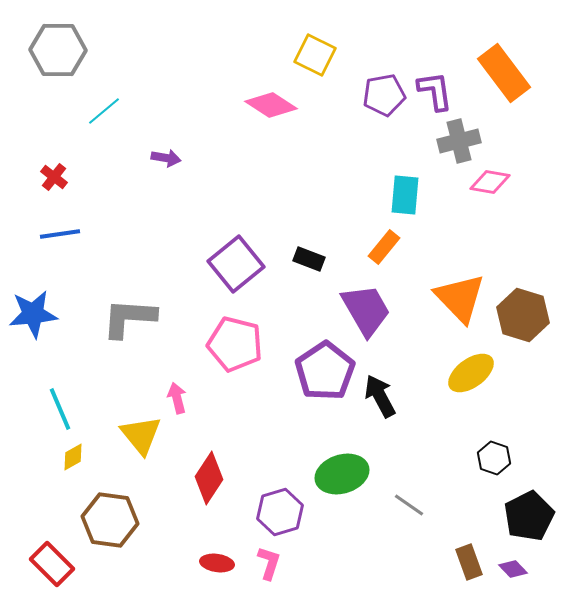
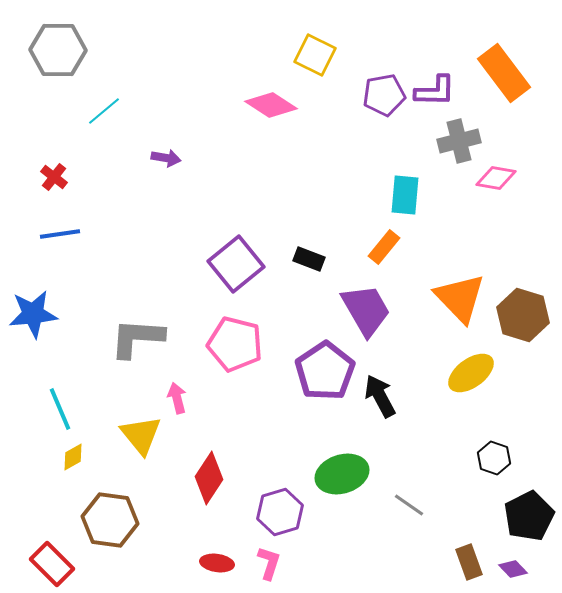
purple L-shape at (435, 91): rotated 99 degrees clockwise
pink diamond at (490, 182): moved 6 px right, 4 px up
gray L-shape at (129, 318): moved 8 px right, 20 px down
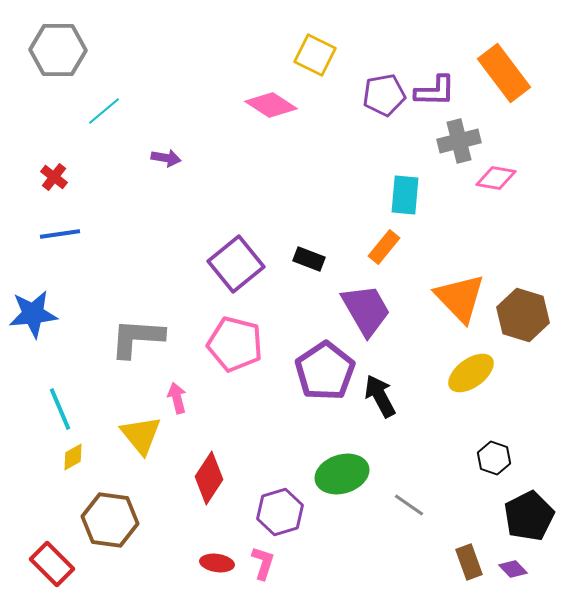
pink L-shape at (269, 563): moved 6 px left
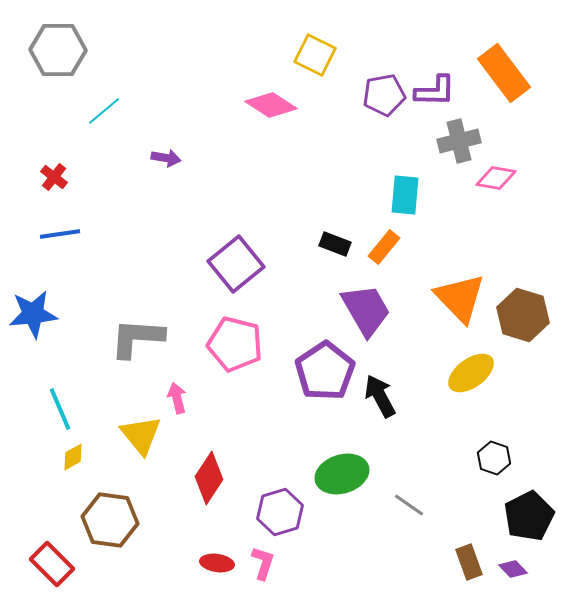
black rectangle at (309, 259): moved 26 px right, 15 px up
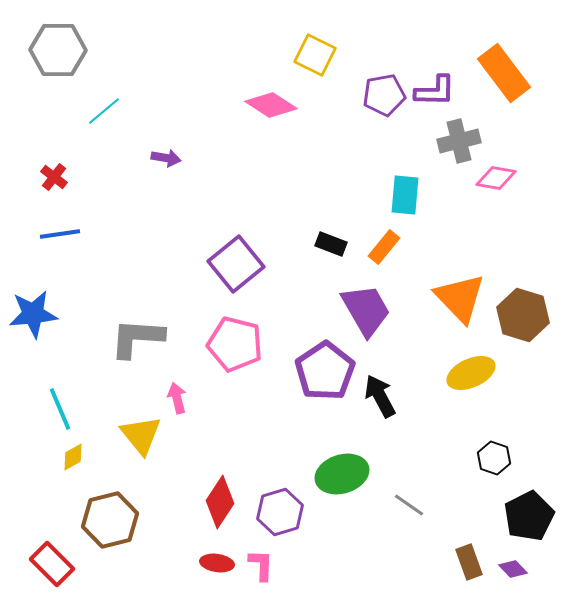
black rectangle at (335, 244): moved 4 px left
yellow ellipse at (471, 373): rotated 12 degrees clockwise
red diamond at (209, 478): moved 11 px right, 24 px down
brown hexagon at (110, 520): rotated 22 degrees counterclockwise
pink L-shape at (263, 563): moved 2 px left, 2 px down; rotated 16 degrees counterclockwise
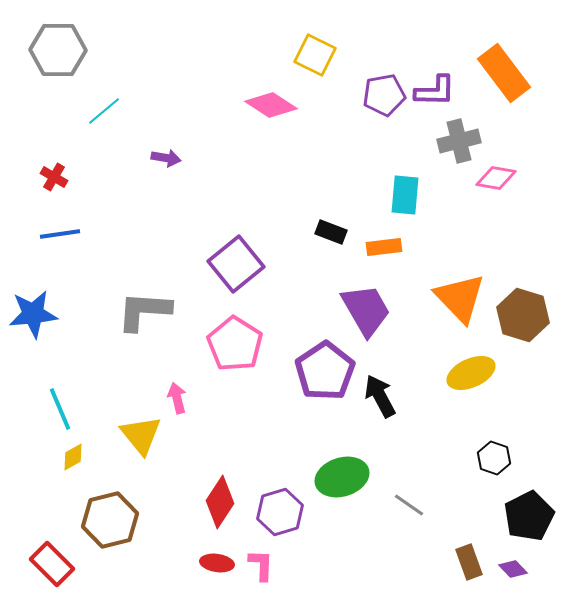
red cross at (54, 177): rotated 8 degrees counterclockwise
black rectangle at (331, 244): moved 12 px up
orange rectangle at (384, 247): rotated 44 degrees clockwise
gray L-shape at (137, 338): moved 7 px right, 27 px up
pink pentagon at (235, 344): rotated 18 degrees clockwise
green ellipse at (342, 474): moved 3 px down
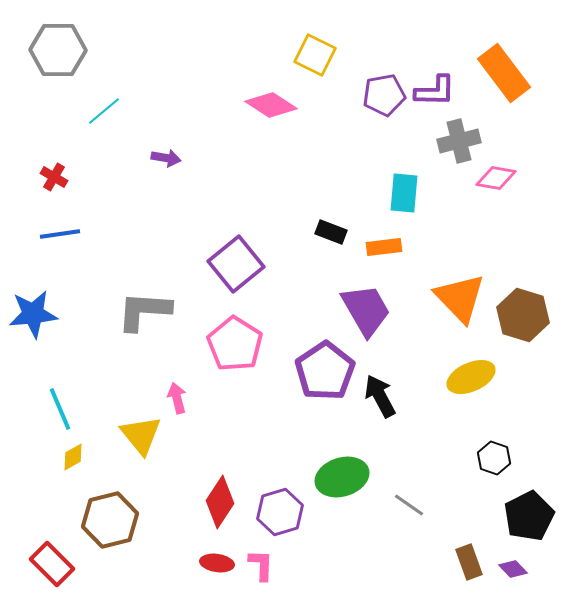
cyan rectangle at (405, 195): moved 1 px left, 2 px up
yellow ellipse at (471, 373): moved 4 px down
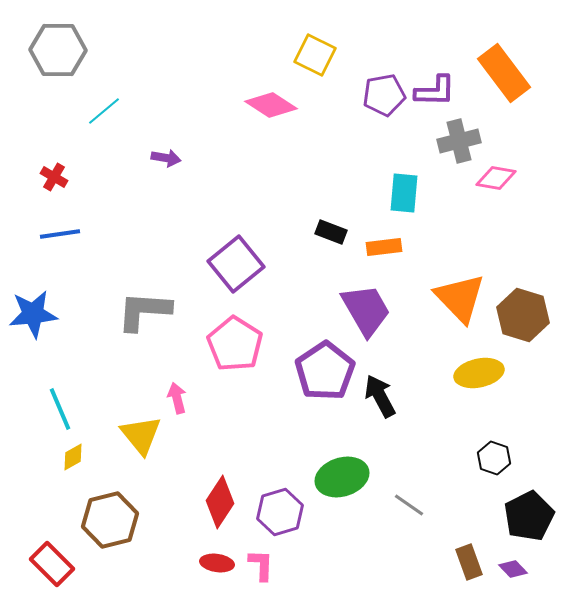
yellow ellipse at (471, 377): moved 8 px right, 4 px up; rotated 12 degrees clockwise
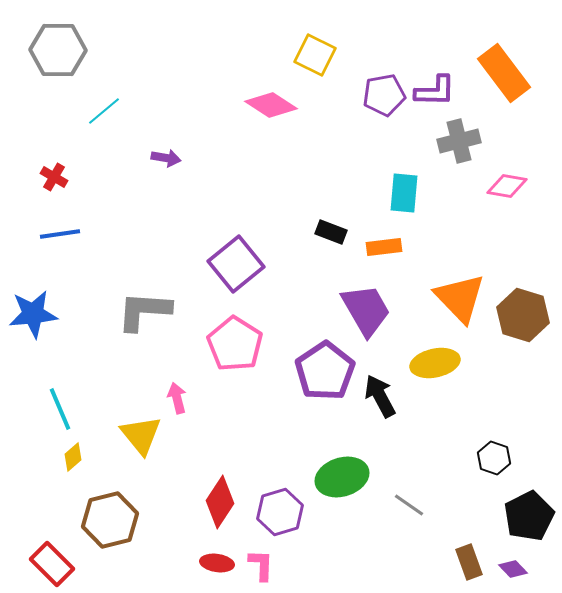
pink diamond at (496, 178): moved 11 px right, 8 px down
yellow ellipse at (479, 373): moved 44 px left, 10 px up
yellow diamond at (73, 457): rotated 12 degrees counterclockwise
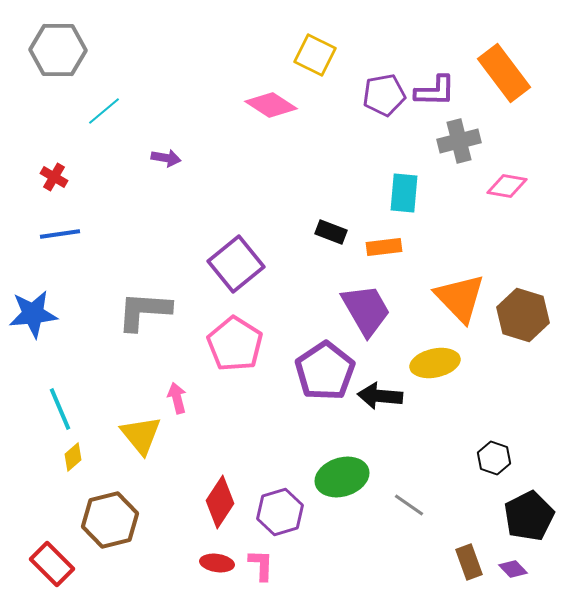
black arrow at (380, 396): rotated 57 degrees counterclockwise
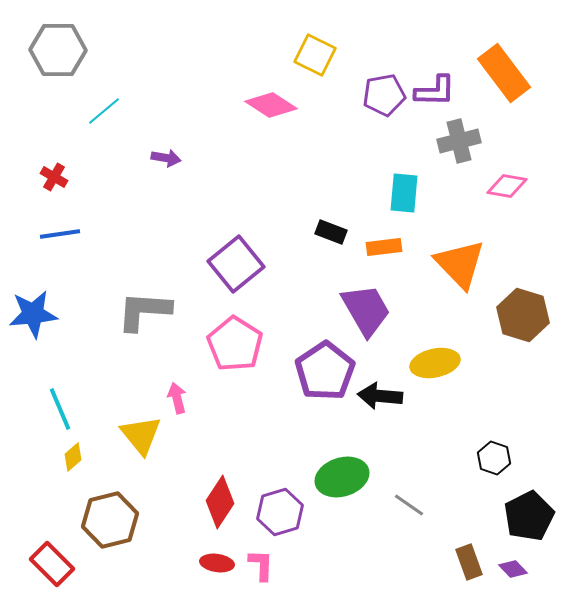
orange triangle at (460, 298): moved 34 px up
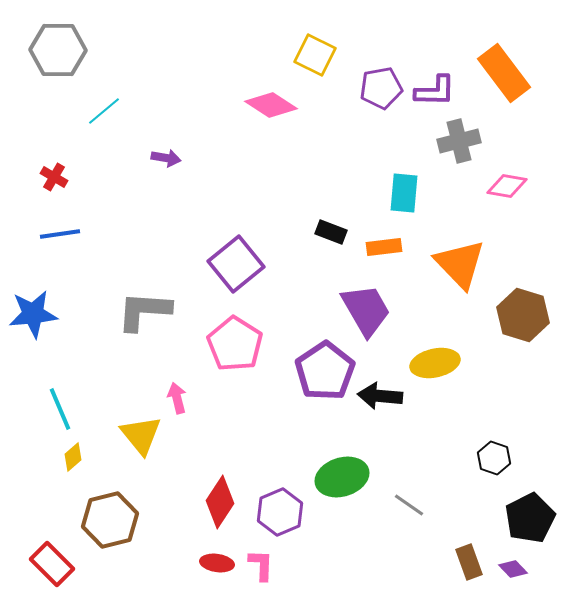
purple pentagon at (384, 95): moved 3 px left, 7 px up
purple hexagon at (280, 512): rotated 6 degrees counterclockwise
black pentagon at (529, 516): moved 1 px right, 2 px down
